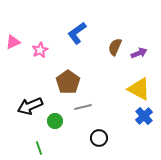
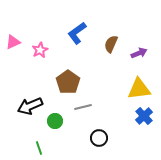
brown semicircle: moved 4 px left, 3 px up
yellow triangle: rotated 35 degrees counterclockwise
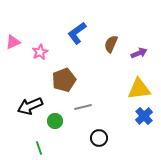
pink star: moved 2 px down
brown pentagon: moved 4 px left, 2 px up; rotated 15 degrees clockwise
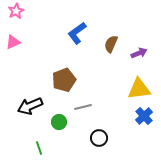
pink star: moved 24 px left, 41 px up
green circle: moved 4 px right, 1 px down
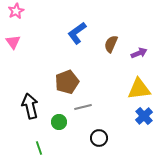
pink triangle: rotated 42 degrees counterclockwise
brown pentagon: moved 3 px right, 2 px down
black arrow: rotated 100 degrees clockwise
